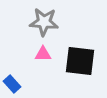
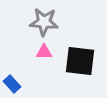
pink triangle: moved 1 px right, 2 px up
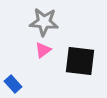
pink triangle: moved 1 px left, 2 px up; rotated 36 degrees counterclockwise
blue rectangle: moved 1 px right
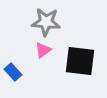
gray star: moved 2 px right
blue rectangle: moved 12 px up
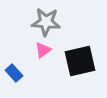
black square: rotated 20 degrees counterclockwise
blue rectangle: moved 1 px right, 1 px down
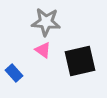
pink triangle: rotated 48 degrees counterclockwise
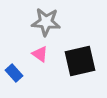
pink triangle: moved 3 px left, 4 px down
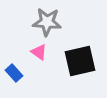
gray star: moved 1 px right
pink triangle: moved 1 px left, 2 px up
